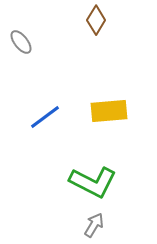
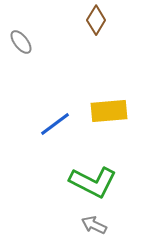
blue line: moved 10 px right, 7 px down
gray arrow: rotated 95 degrees counterclockwise
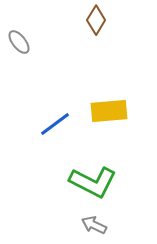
gray ellipse: moved 2 px left
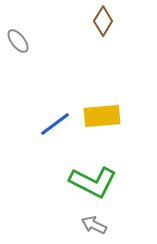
brown diamond: moved 7 px right, 1 px down
gray ellipse: moved 1 px left, 1 px up
yellow rectangle: moved 7 px left, 5 px down
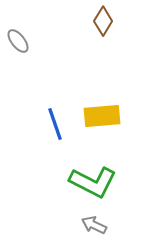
blue line: rotated 72 degrees counterclockwise
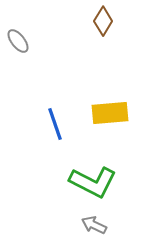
yellow rectangle: moved 8 px right, 3 px up
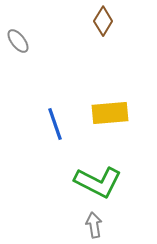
green L-shape: moved 5 px right
gray arrow: rotated 55 degrees clockwise
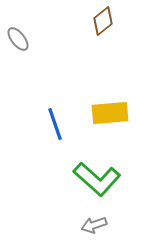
brown diamond: rotated 20 degrees clockwise
gray ellipse: moved 2 px up
green L-shape: moved 1 px left, 3 px up; rotated 15 degrees clockwise
gray arrow: rotated 100 degrees counterclockwise
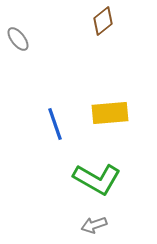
green L-shape: rotated 12 degrees counterclockwise
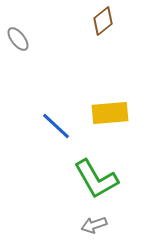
blue line: moved 1 px right, 2 px down; rotated 28 degrees counterclockwise
green L-shape: moved 1 px left; rotated 30 degrees clockwise
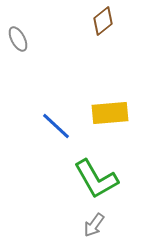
gray ellipse: rotated 10 degrees clockwise
gray arrow: rotated 35 degrees counterclockwise
